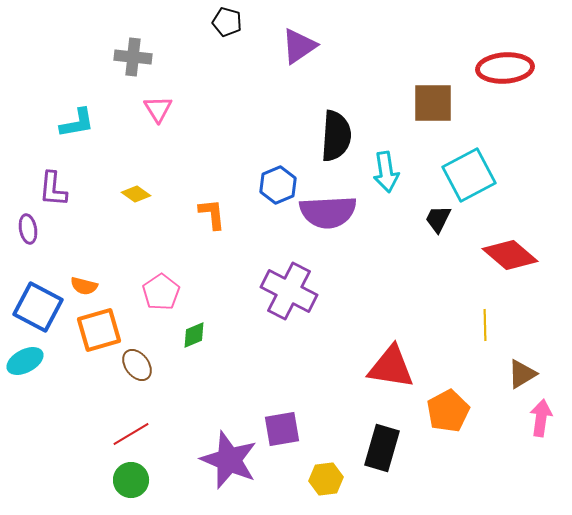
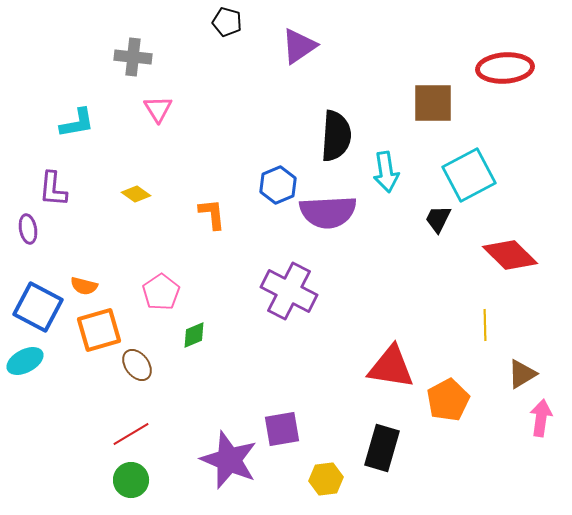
red diamond: rotated 4 degrees clockwise
orange pentagon: moved 11 px up
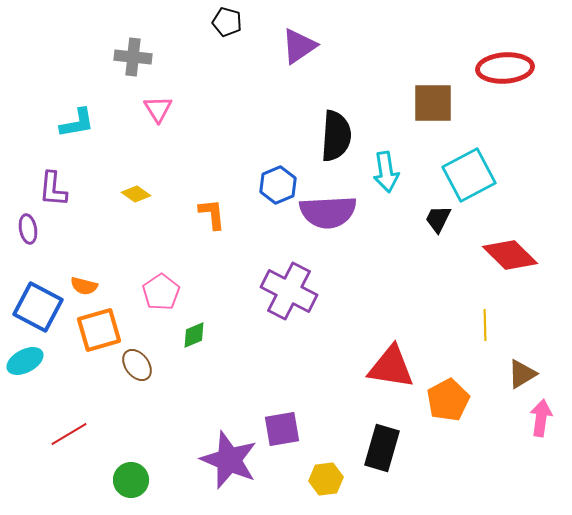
red line: moved 62 px left
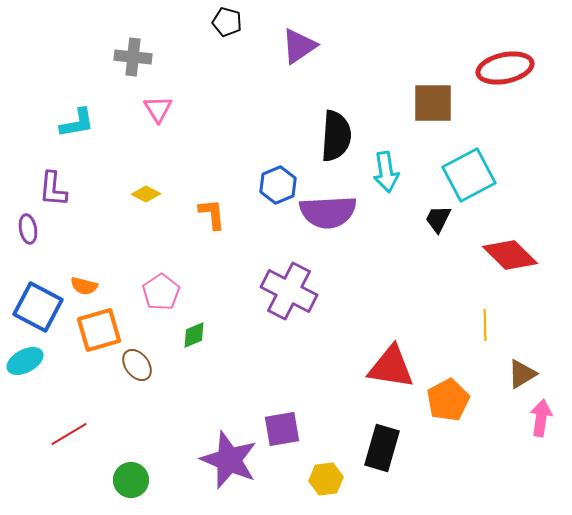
red ellipse: rotated 8 degrees counterclockwise
yellow diamond: moved 10 px right; rotated 8 degrees counterclockwise
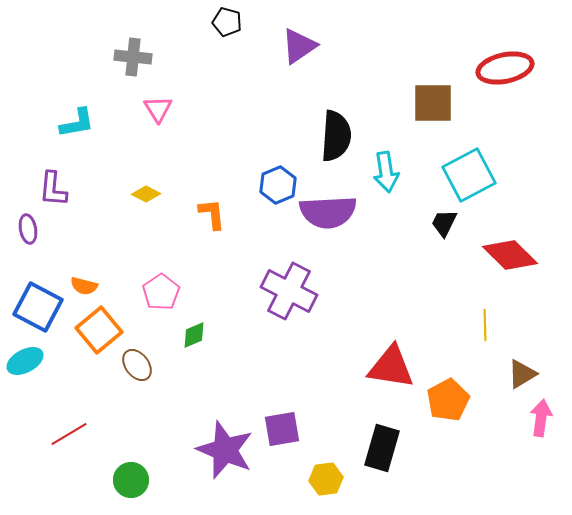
black trapezoid: moved 6 px right, 4 px down
orange square: rotated 24 degrees counterclockwise
purple star: moved 4 px left, 10 px up
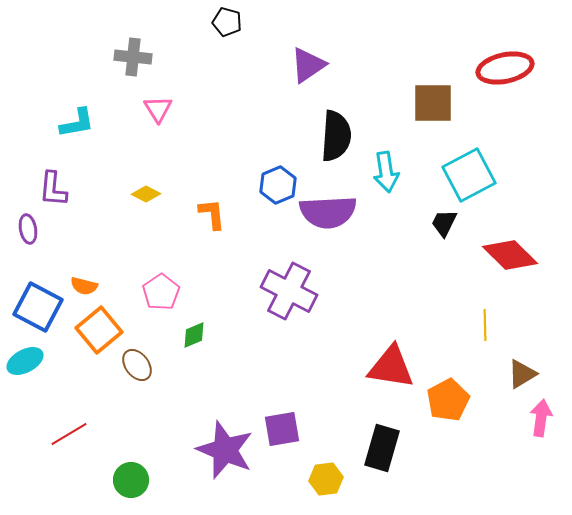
purple triangle: moved 9 px right, 19 px down
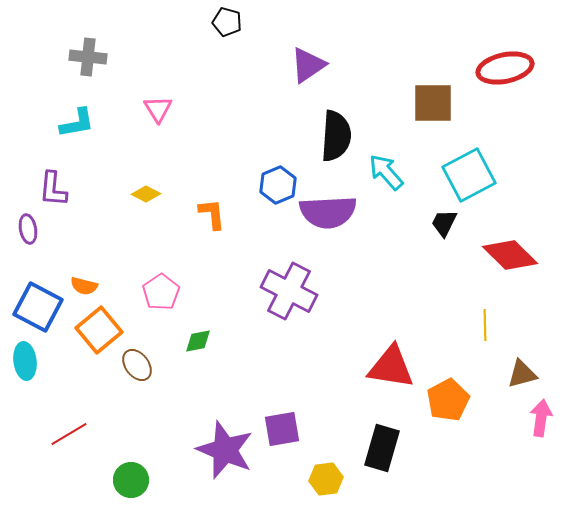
gray cross: moved 45 px left
cyan arrow: rotated 147 degrees clockwise
green diamond: moved 4 px right, 6 px down; rotated 12 degrees clockwise
cyan ellipse: rotated 69 degrees counterclockwise
brown triangle: rotated 16 degrees clockwise
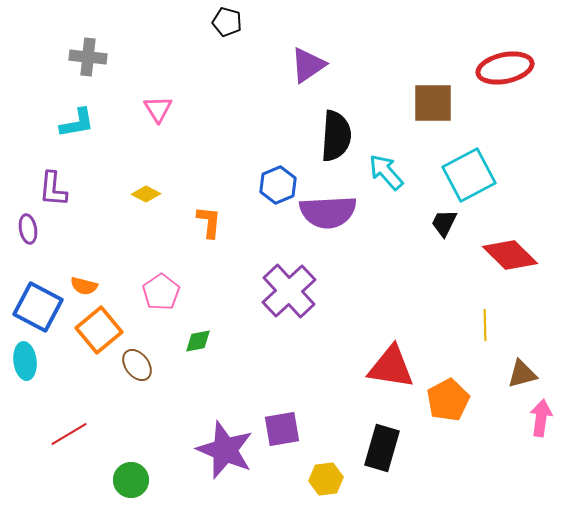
orange L-shape: moved 3 px left, 8 px down; rotated 12 degrees clockwise
purple cross: rotated 20 degrees clockwise
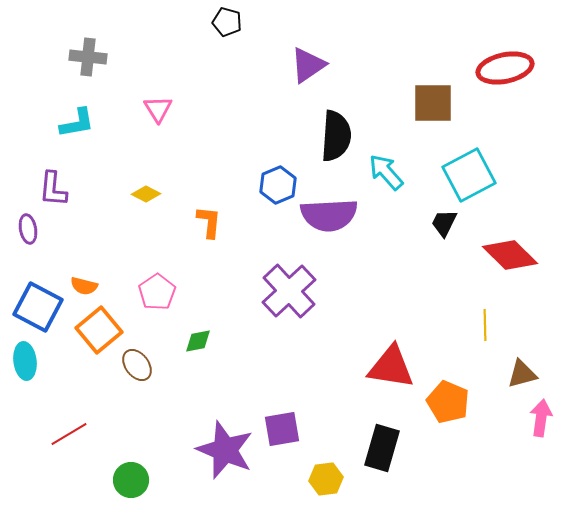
purple semicircle: moved 1 px right, 3 px down
pink pentagon: moved 4 px left
orange pentagon: moved 2 px down; rotated 21 degrees counterclockwise
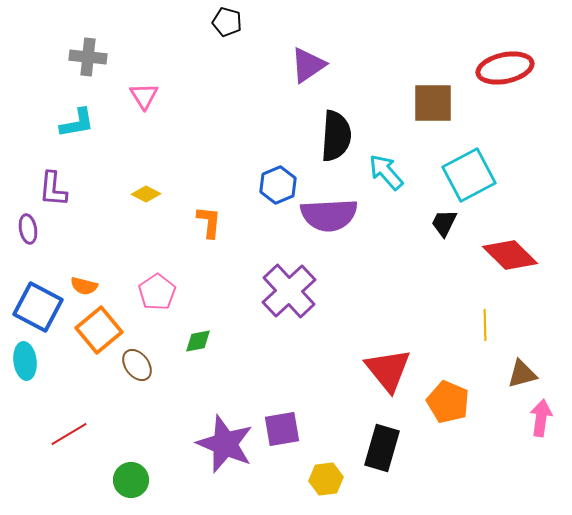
pink triangle: moved 14 px left, 13 px up
red triangle: moved 3 px left, 3 px down; rotated 42 degrees clockwise
purple star: moved 6 px up
